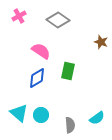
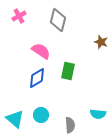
gray diamond: rotated 70 degrees clockwise
cyan triangle: moved 4 px left, 6 px down
cyan semicircle: moved 1 px right, 4 px up; rotated 42 degrees clockwise
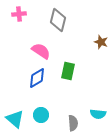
pink cross: moved 2 px up; rotated 24 degrees clockwise
gray semicircle: moved 3 px right, 2 px up
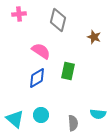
brown star: moved 7 px left, 5 px up
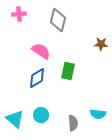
brown star: moved 7 px right, 7 px down; rotated 16 degrees counterclockwise
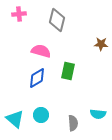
gray diamond: moved 1 px left
pink semicircle: rotated 18 degrees counterclockwise
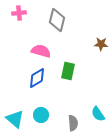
pink cross: moved 1 px up
cyan semicircle: rotated 49 degrees clockwise
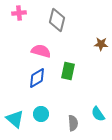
cyan circle: moved 1 px up
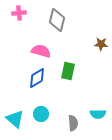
cyan semicircle: rotated 56 degrees counterclockwise
